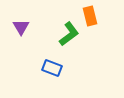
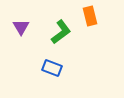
green L-shape: moved 8 px left, 2 px up
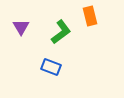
blue rectangle: moved 1 px left, 1 px up
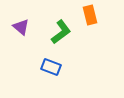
orange rectangle: moved 1 px up
purple triangle: rotated 18 degrees counterclockwise
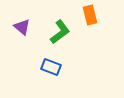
purple triangle: moved 1 px right
green L-shape: moved 1 px left
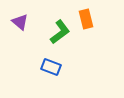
orange rectangle: moved 4 px left, 4 px down
purple triangle: moved 2 px left, 5 px up
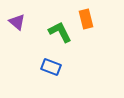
purple triangle: moved 3 px left
green L-shape: rotated 80 degrees counterclockwise
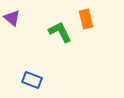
purple triangle: moved 5 px left, 4 px up
blue rectangle: moved 19 px left, 13 px down
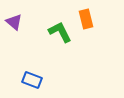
purple triangle: moved 2 px right, 4 px down
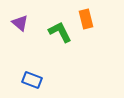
purple triangle: moved 6 px right, 1 px down
